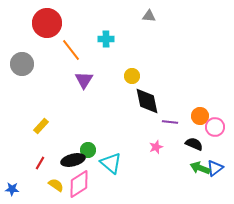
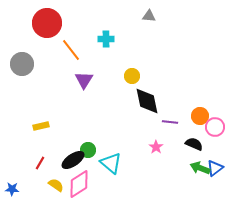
yellow rectangle: rotated 35 degrees clockwise
pink star: rotated 16 degrees counterclockwise
black ellipse: rotated 20 degrees counterclockwise
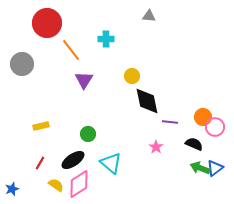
orange circle: moved 3 px right, 1 px down
green circle: moved 16 px up
blue star: rotated 24 degrees counterclockwise
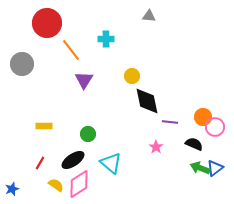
yellow rectangle: moved 3 px right; rotated 14 degrees clockwise
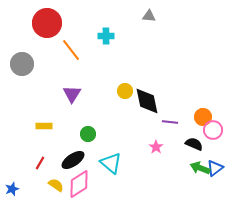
cyan cross: moved 3 px up
yellow circle: moved 7 px left, 15 px down
purple triangle: moved 12 px left, 14 px down
pink circle: moved 2 px left, 3 px down
